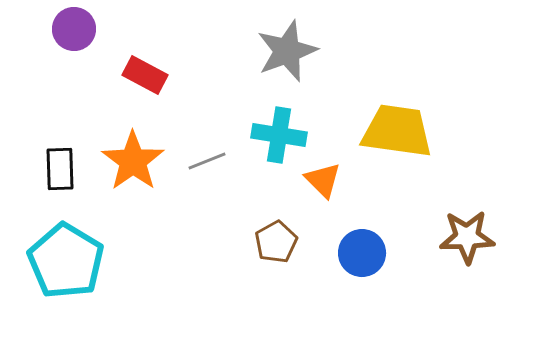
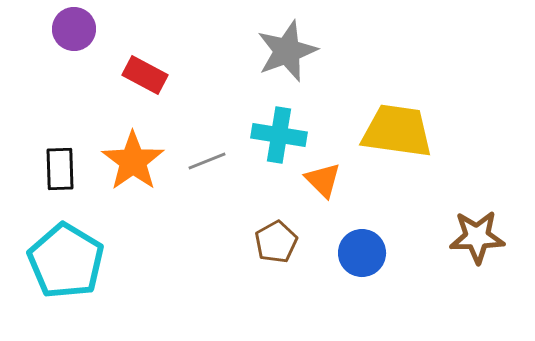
brown star: moved 10 px right
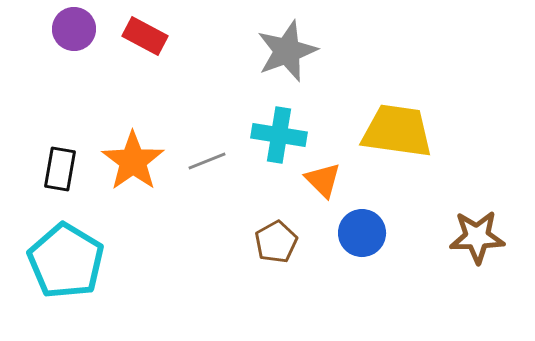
red rectangle: moved 39 px up
black rectangle: rotated 12 degrees clockwise
blue circle: moved 20 px up
